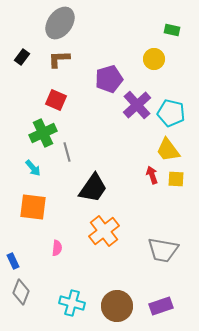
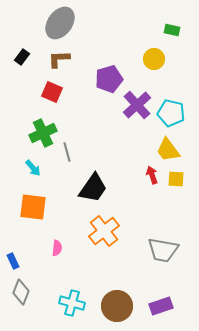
red square: moved 4 px left, 8 px up
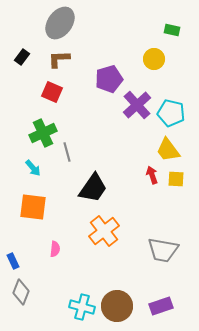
pink semicircle: moved 2 px left, 1 px down
cyan cross: moved 10 px right, 4 px down
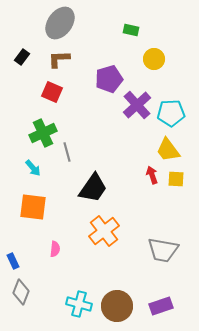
green rectangle: moved 41 px left
cyan pentagon: rotated 16 degrees counterclockwise
cyan cross: moved 3 px left, 3 px up
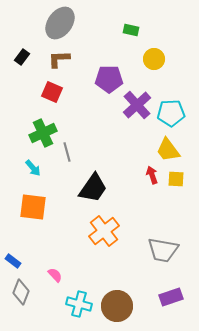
purple pentagon: rotated 16 degrees clockwise
pink semicircle: moved 26 px down; rotated 49 degrees counterclockwise
blue rectangle: rotated 28 degrees counterclockwise
purple rectangle: moved 10 px right, 9 px up
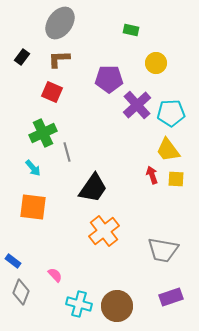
yellow circle: moved 2 px right, 4 px down
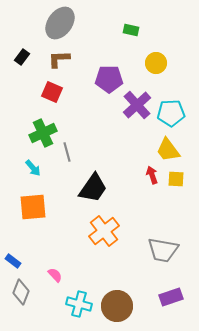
orange square: rotated 12 degrees counterclockwise
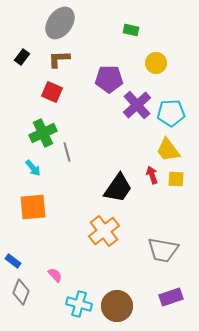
black trapezoid: moved 25 px right
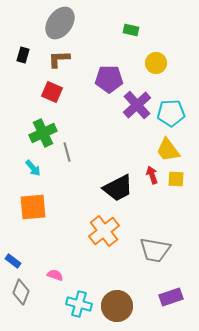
black rectangle: moved 1 px right, 2 px up; rotated 21 degrees counterclockwise
black trapezoid: rotated 28 degrees clockwise
gray trapezoid: moved 8 px left
pink semicircle: rotated 28 degrees counterclockwise
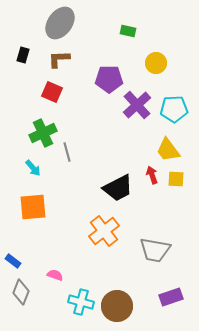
green rectangle: moved 3 px left, 1 px down
cyan pentagon: moved 3 px right, 4 px up
cyan cross: moved 2 px right, 2 px up
